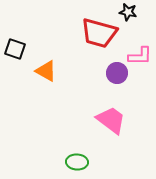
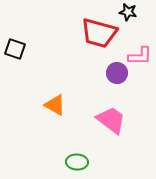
orange triangle: moved 9 px right, 34 px down
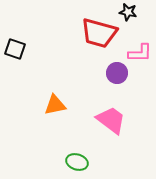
pink L-shape: moved 3 px up
orange triangle: rotated 40 degrees counterclockwise
green ellipse: rotated 15 degrees clockwise
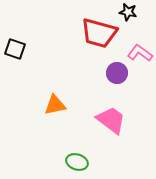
pink L-shape: rotated 145 degrees counterclockwise
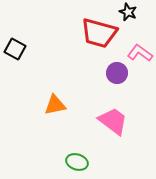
black star: rotated 12 degrees clockwise
black square: rotated 10 degrees clockwise
pink trapezoid: moved 2 px right, 1 px down
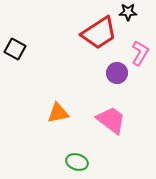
black star: rotated 24 degrees counterclockwise
red trapezoid: rotated 48 degrees counterclockwise
pink L-shape: rotated 85 degrees clockwise
orange triangle: moved 3 px right, 8 px down
pink trapezoid: moved 2 px left, 1 px up
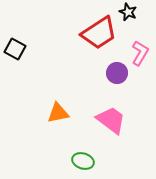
black star: rotated 24 degrees clockwise
green ellipse: moved 6 px right, 1 px up
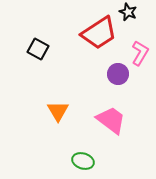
black square: moved 23 px right
purple circle: moved 1 px right, 1 px down
orange triangle: moved 2 px up; rotated 50 degrees counterclockwise
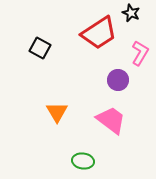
black star: moved 3 px right, 1 px down
black square: moved 2 px right, 1 px up
purple circle: moved 6 px down
orange triangle: moved 1 px left, 1 px down
green ellipse: rotated 10 degrees counterclockwise
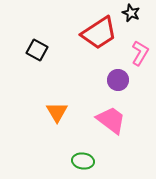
black square: moved 3 px left, 2 px down
